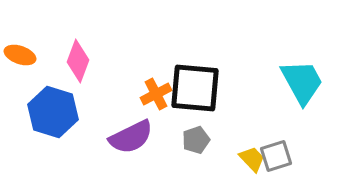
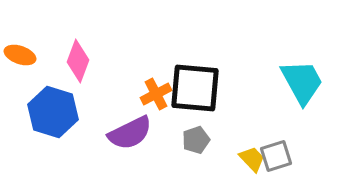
purple semicircle: moved 1 px left, 4 px up
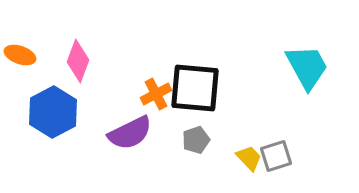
cyan trapezoid: moved 5 px right, 15 px up
blue hexagon: rotated 15 degrees clockwise
yellow trapezoid: moved 3 px left, 1 px up
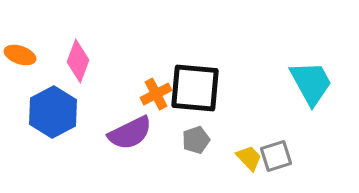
cyan trapezoid: moved 4 px right, 16 px down
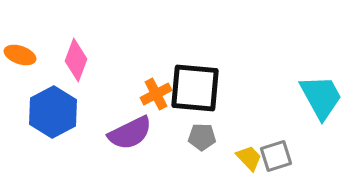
pink diamond: moved 2 px left, 1 px up
cyan trapezoid: moved 10 px right, 14 px down
gray pentagon: moved 6 px right, 3 px up; rotated 20 degrees clockwise
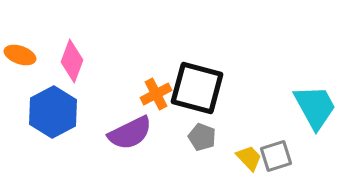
pink diamond: moved 4 px left, 1 px down
black square: moved 2 px right; rotated 10 degrees clockwise
cyan trapezoid: moved 6 px left, 10 px down
gray pentagon: rotated 20 degrees clockwise
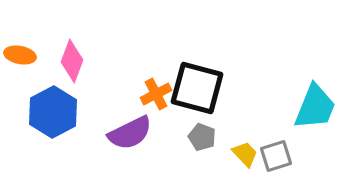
orange ellipse: rotated 8 degrees counterclockwise
cyan trapezoid: rotated 51 degrees clockwise
yellow trapezoid: moved 4 px left, 4 px up
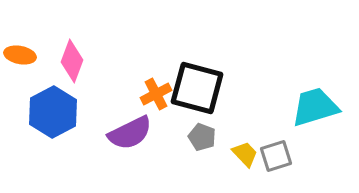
cyan trapezoid: rotated 129 degrees counterclockwise
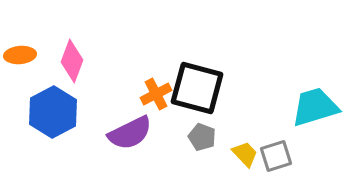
orange ellipse: rotated 16 degrees counterclockwise
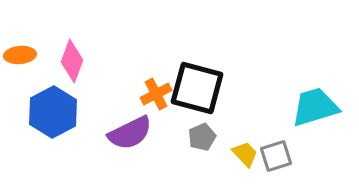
gray pentagon: rotated 28 degrees clockwise
